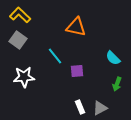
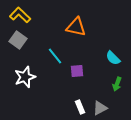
white star: moved 1 px right; rotated 15 degrees counterclockwise
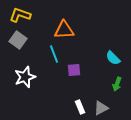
yellow L-shape: rotated 25 degrees counterclockwise
orange triangle: moved 12 px left, 3 px down; rotated 15 degrees counterclockwise
cyan line: moved 1 px left, 2 px up; rotated 18 degrees clockwise
purple square: moved 3 px left, 1 px up
gray triangle: moved 1 px right
